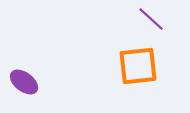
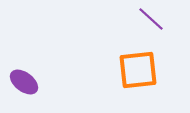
orange square: moved 4 px down
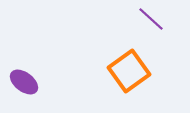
orange square: moved 9 px left, 1 px down; rotated 30 degrees counterclockwise
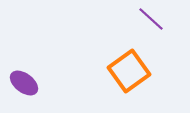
purple ellipse: moved 1 px down
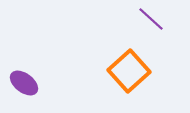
orange square: rotated 6 degrees counterclockwise
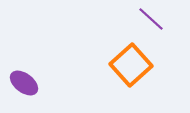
orange square: moved 2 px right, 6 px up
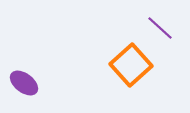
purple line: moved 9 px right, 9 px down
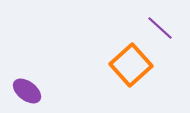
purple ellipse: moved 3 px right, 8 px down
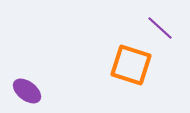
orange square: rotated 30 degrees counterclockwise
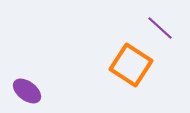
orange square: rotated 15 degrees clockwise
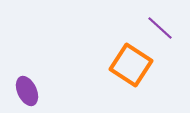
purple ellipse: rotated 28 degrees clockwise
